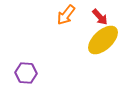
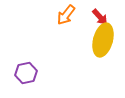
yellow ellipse: rotated 32 degrees counterclockwise
purple hexagon: rotated 15 degrees counterclockwise
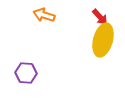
orange arrow: moved 22 px left; rotated 70 degrees clockwise
purple hexagon: rotated 15 degrees clockwise
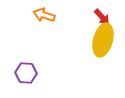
red arrow: moved 2 px right
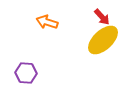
orange arrow: moved 3 px right, 7 px down
yellow ellipse: rotated 32 degrees clockwise
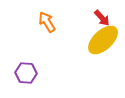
red arrow: moved 1 px down
orange arrow: rotated 40 degrees clockwise
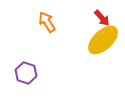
purple hexagon: rotated 15 degrees clockwise
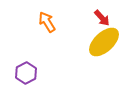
yellow ellipse: moved 1 px right, 2 px down
purple hexagon: rotated 15 degrees clockwise
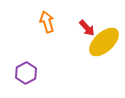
red arrow: moved 15 px left, 10 px down
orange arrow: rotated 15 degrees clockwise
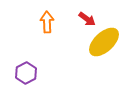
orange arrow: rotated 15 degrees clockwise
red arrow: moved 9 px up; rotated 12 degrees counterclockwise
